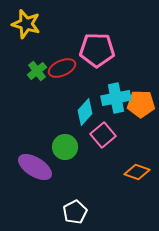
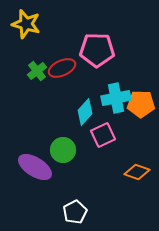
pink square: rotated 15 degrees clockwise
green circle: moved 2 px left, 3 px down
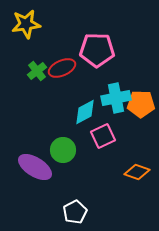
yellow star: rotated 24 degrees counterclockwise
cyan diamond: rotated 20 degrees clockwise
pink square: moved 1 px down
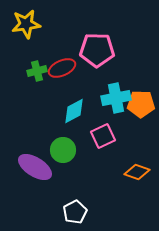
green cross: rotated 24 degrees clockwise
cyan diamond: moved 11 px left, 1 px up
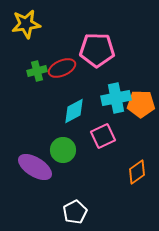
orange diamond: rotated 55 degrees counterclockwise
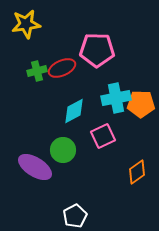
white pentagon: moved 4 px down
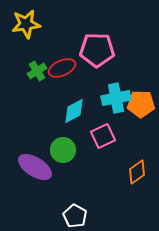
green cross: rotated 18 degrees counterclockwise
white pentagon: rotated 15 degrees counterclockwise
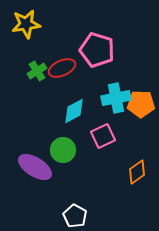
pink pentagon: rotated 16 degrees clockwise
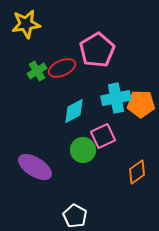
pink pentagon: rotated 24 degrees clockwise
green circle: moved 20 px right
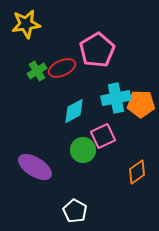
white pentagon: moved 5 px up
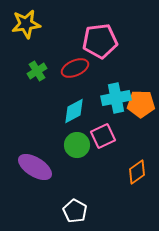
pink pentagon: moved 3 px right, 9 px up; rotated 24 degrees clockwise
red ellipse: moved 13 px right
green circle: moved 6 px left, 5 px up
